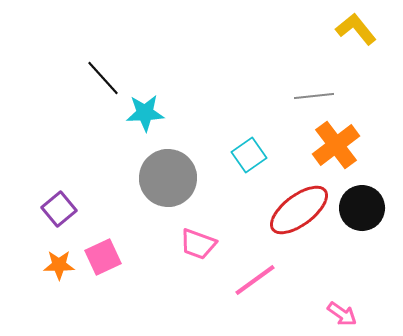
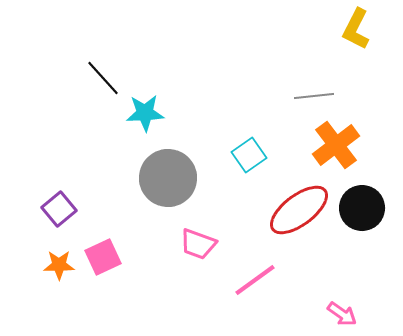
yellow L-shape: rotated 114 degrees counterclockwise
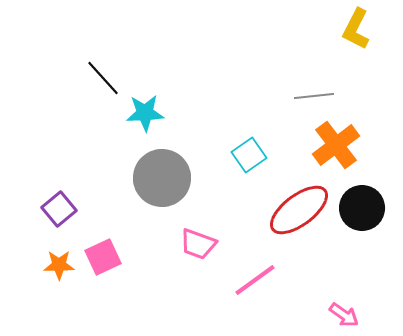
gray circle: moved 6 px left
pink arrow: moved 2 px right, 1 px down
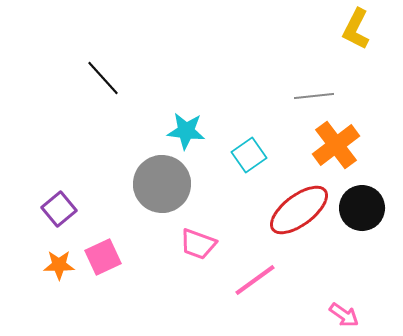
cyan star: moved 41 px right, 18 px down; rotated 9 degrees clockwise
gray circle: moved 6 px down
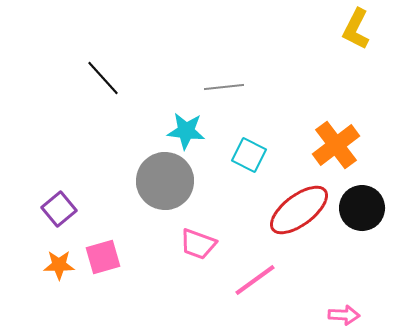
gray line: moved 90 px left, 9 px up
cyan square: rotated 28 degrees counterclockwise
gray circle: moved 3 px right, 3 px up
pink square: rotated 9 degrees clockwise
pink arrow: rotated 32 degrees counterclockwise
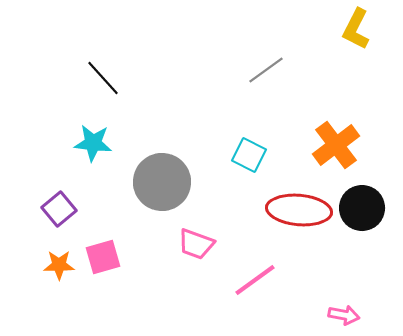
gray line: moved 42 px right, 17 px up; rotated 30 degrees counterclockwise
cyan star: moved 93 px left, 12 px down
gray circle: moved 3 px left, 1 px down
red ellipse: rotated 42 degrees clockwise
pink trapezoid: moved 2 px left
pink arrow: rotated 8 degrees clockwise
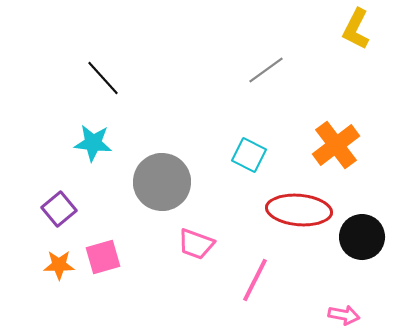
black circle: moved 29 px down
pink line: rotated 27 degrees counterclockwise
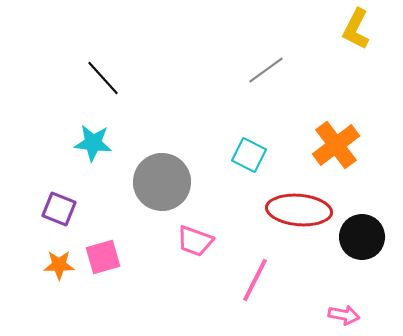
purple square: rotated 28 degrees counterclockwise
pink trapezoid: moved 1 px left, 3 px up
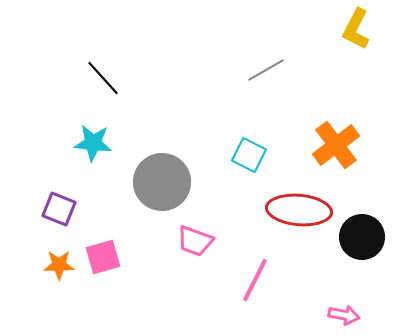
gray line: rotated 6 degrees clockwise
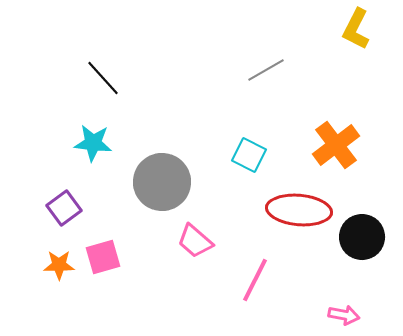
purple square: moved 5 px right, 1 px up; rotated 32 degrees clockwise
pink trapezoid: rotated 21 degrees clockwise
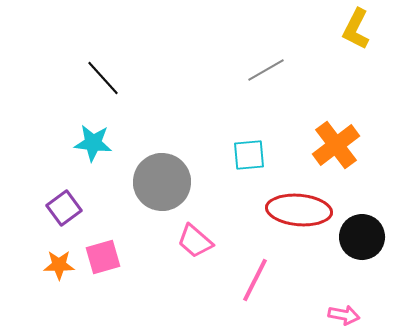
cyan square: rotated 32 degrees counterclockwise
